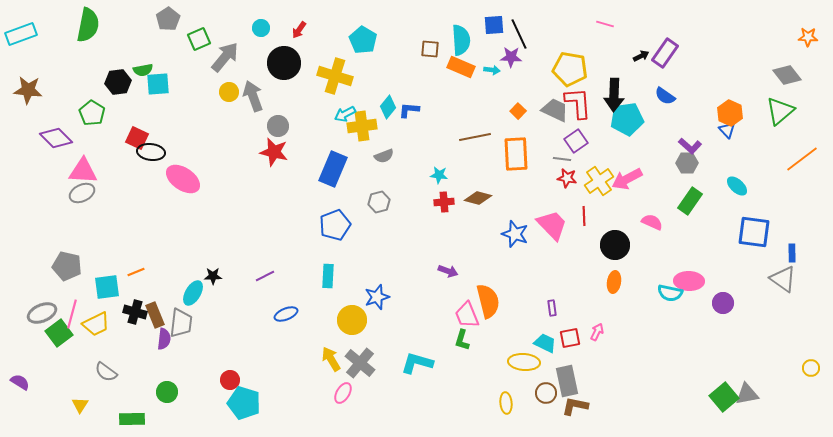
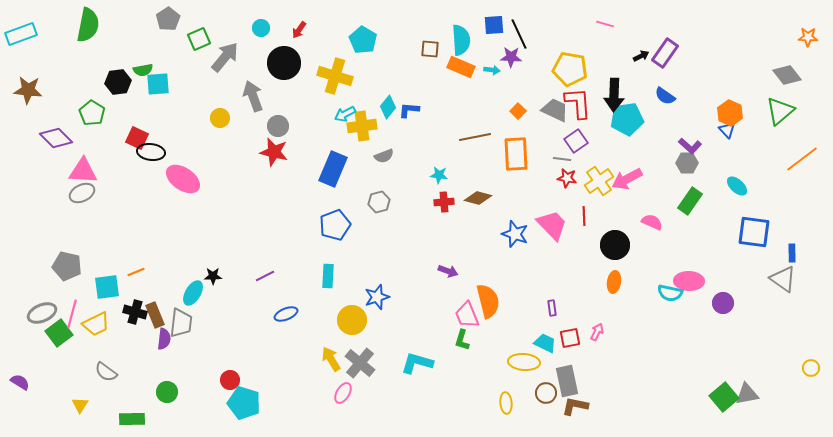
yellow circle at (229, 92): moved 9 px left, 26 px down
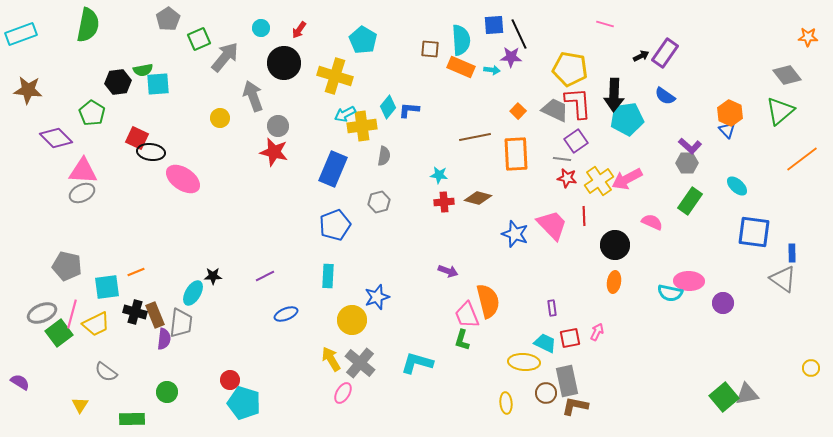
gray semicircle at (384, 156): rotated 60 degrees counterclockwise
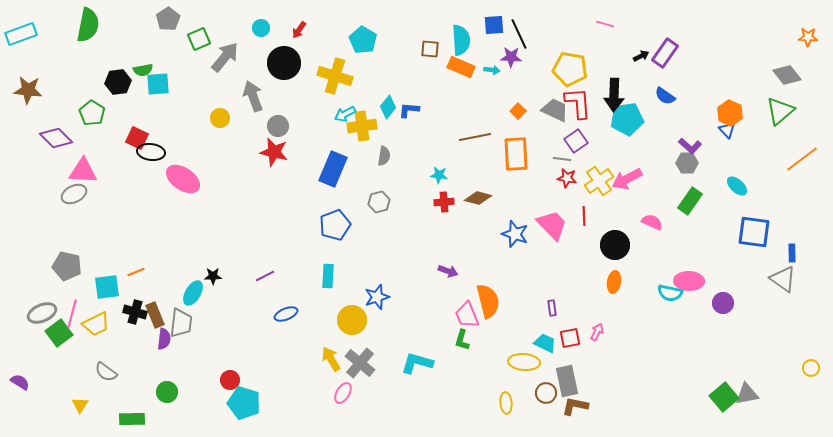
gray ellipse at (82, 193): moved 8 px left, 1 px down
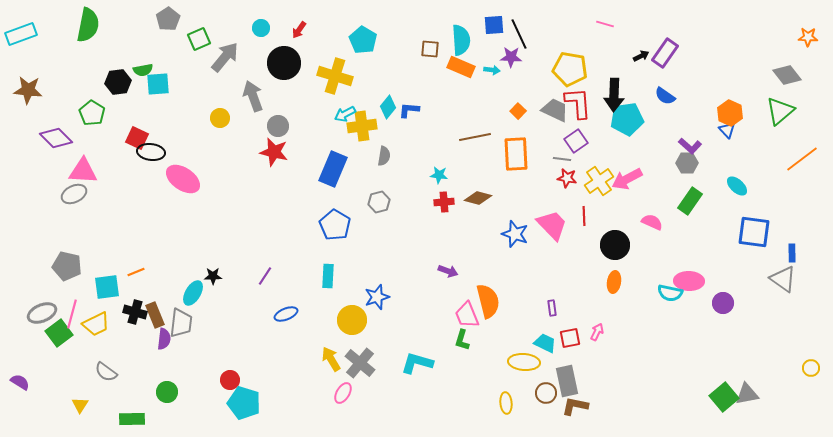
blue pentagon at (335, 225): rotated 20 degrees counterclockwise
purple line at (265, 276): rotated 30 degrees counterclockwise
